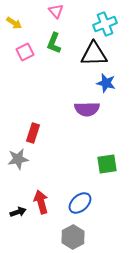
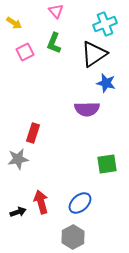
black triangle: rotated 32 degrees counterclockwise
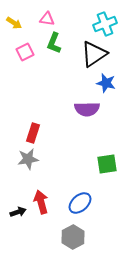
pink triangle: moved 9 px left, 8 px down; rotated 42 degrees counterclockwise
gray star: moved 10 px right
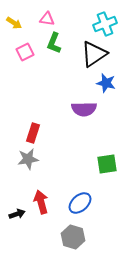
purple semicircle: moved 3 px left
black arrow: moved 1 px left, 2 px down
gray hexagon: rotated 15 degrees counterclockwise
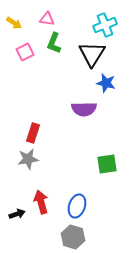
cyan cross: moved 1 px down
black triangle: moved 2 px left; rotated 24 degrees counterclockwise
blue ellipse: moved 3 px left, 3 px down; rotated 30 degrees counterclockwise
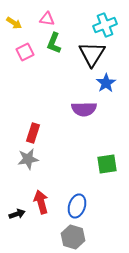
blue star: rotated 24 degrees clockwise
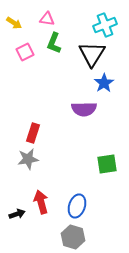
blue star: moved 2 px left
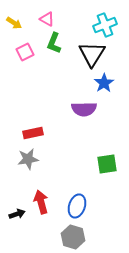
pink triangle: rotated 21 degrees clockwise
red rectangle: rotated 60 degrees clockwise
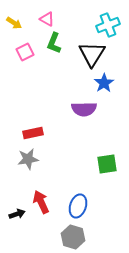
cyan cross: moved 3 px right
red arrow: rotated 10 degrees counterclockwise
blue ellipse: moved 1 px right
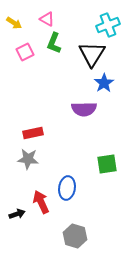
gray star: rotated 15 degrees clockwise
blue ellipse: moved 11 px left, 18 px up; rotated 10 degrees counterclockwise
gray hexagon: moved 2 px right, 1 px up
